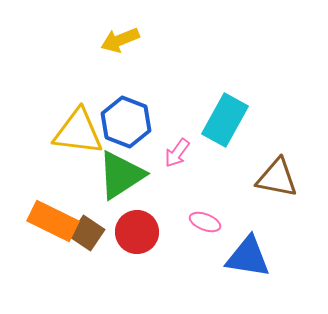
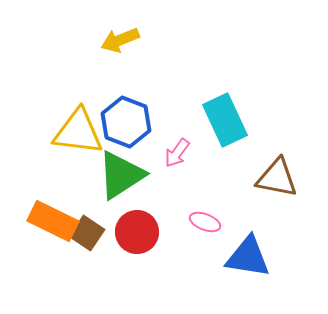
cyan rectangle: rotated 54 degrees counterclockwise
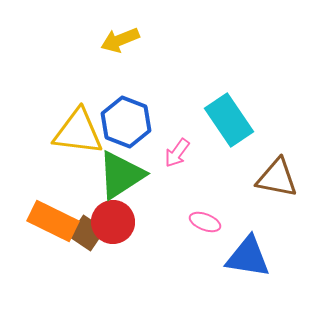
cyan rectangle: moved 4 px right; rotated 9 degrees counterclockwise
red circle: moved 24 px left, 10 px up
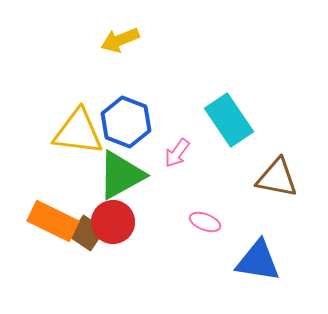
green triangle: rotated 4 degrees clockwise
blue triangle: moved 10 px right, 4 px down
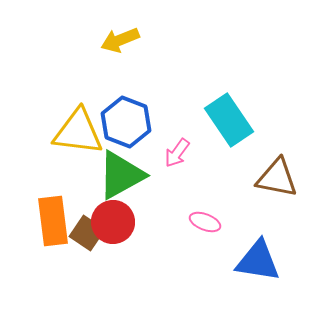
orange rectangle: rotated 57 degrees clockwise
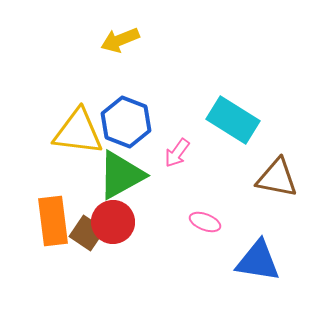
cyan rectangle: moved 4 px right; rotated 24 degrees counterclockwise
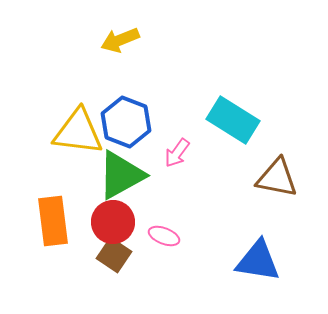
pink ellipse: moved 41 px left, 14 px down
brown square: moved 27 px right, 22 px down
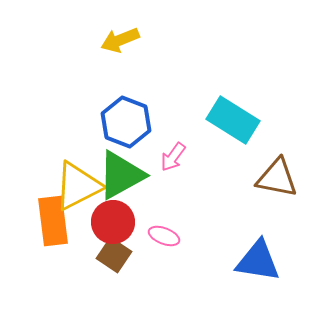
yellow triangle: moved 54 px down; rotated 34 degrees counterclockwise
pink arrow: moved 4 px left, 4 px down
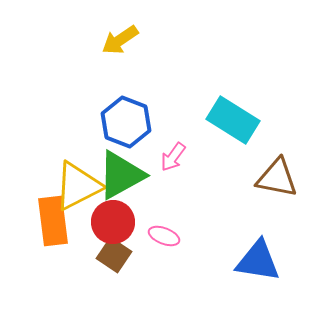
yellow arrow: rotated 12 degrees counterclockwise
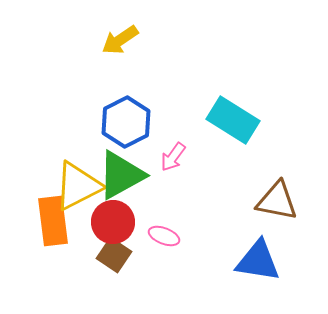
blue hexagon: rotated 12 degrees clockwise
brown triangle: moved 23 px down
